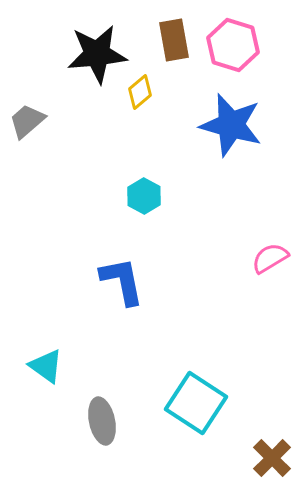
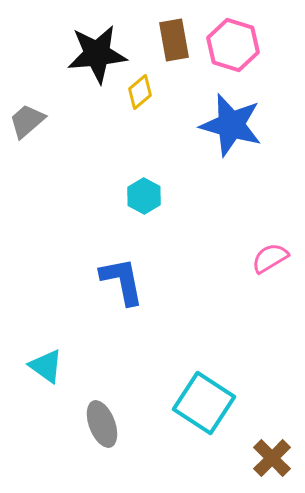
cyan square: moved 8 px right
gray ellipse: moved 3 px down; rotated 9 degrees counterclockwise
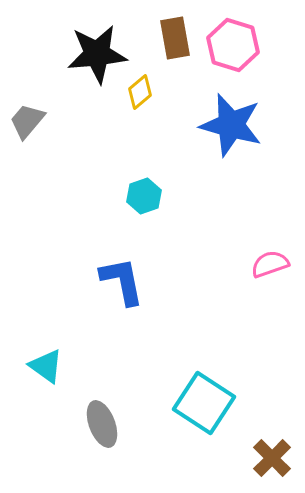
brown rectangle: moved 1 px right, 2 px up
gray trapezoid: rotated 9 degrees counterclockwise
cyan hexagon: rotated 12 degrees clockwise
pink semicircle: moved 6 px down; rotated 12 degrees clockwise
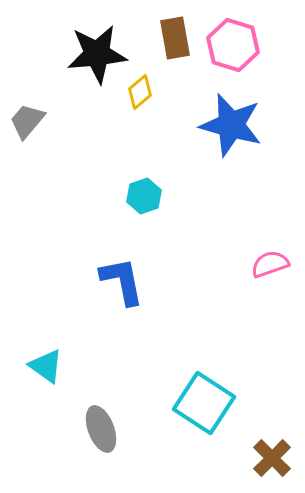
gray ellipse: moved 1 px left, 5 px down
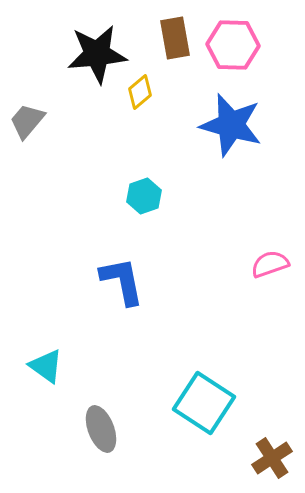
pink hexagon: rotated 15 degrees counterclockwise
brown cross: rotated 12 degrees clockwise
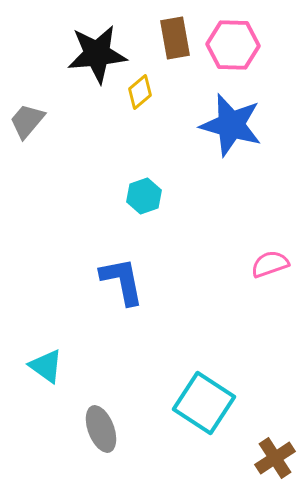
brown cross: moved 3 px right
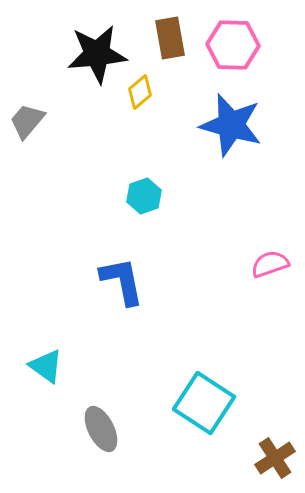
brown rectangle: moved 5 px left
gray ellipse: rotated 6 degrees counterclockwise
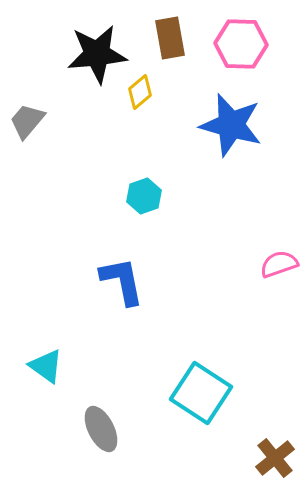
pink hexagon: moved 8 px right, 1 px up
pink semicircle: moved 9 px right
cyan square: moved 3 px left, 10 px up
brown cross: rotated 6 degrees counterclockwise
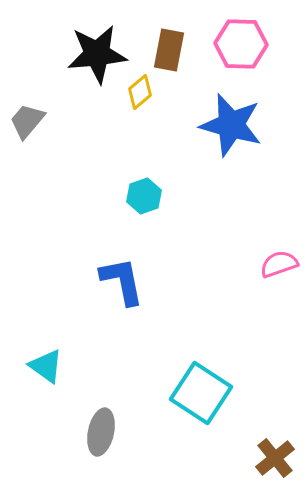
brown rectangle: moved 1 px left, 12 px down; rotated 21 degrees clockwise
gray ellipse: moved 3 px down; rotated 39 degrees clockwise
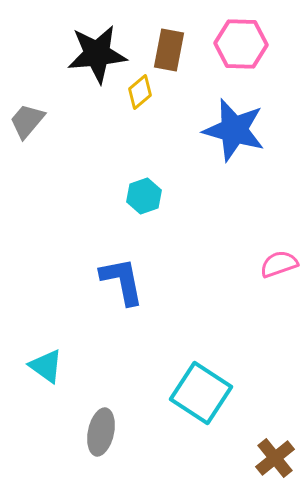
blue star: moved 3 px right, 5 px down
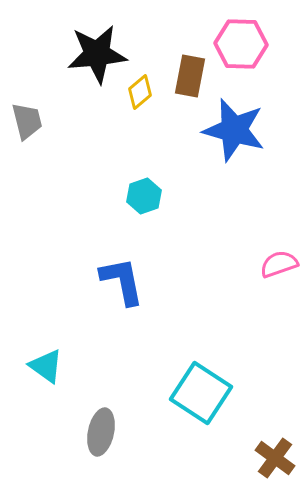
brown rectangle: moved 21 px right, 26 px down
gray trapezoid: rotated 126 degrees clockwise
brown cross: rotated 15 degrees counterclockwise
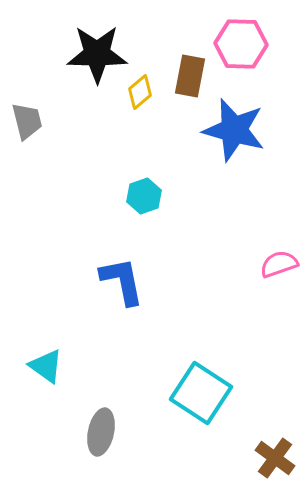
black star: rotated 6 degrees clockwise
